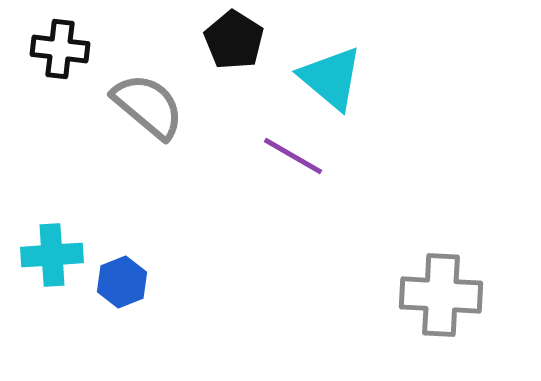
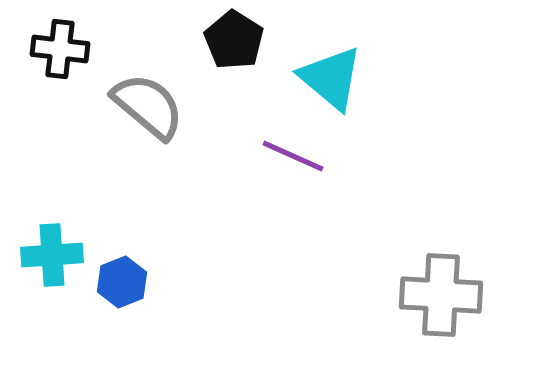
purple line: rotated 6 degrees counterclockwise
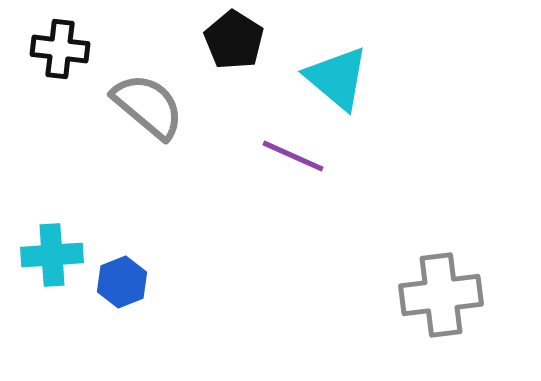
cyan triangle: moved 6 px right
gray cross: rotated 10 degrees counterclockwise
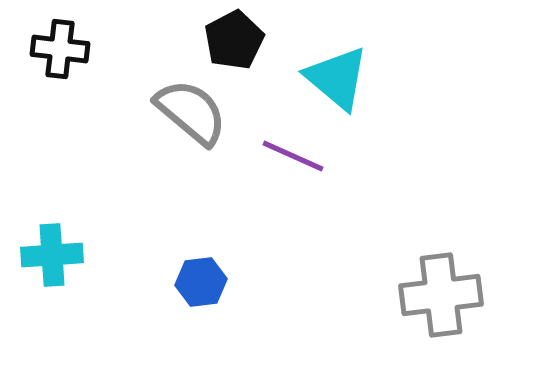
black pentagon: rotated 12 degrees clockwise
gray semicircle: moved 43 px right, 6 px down
blue hexagon: moved 79 px right; rotated 15 degrees clockwise
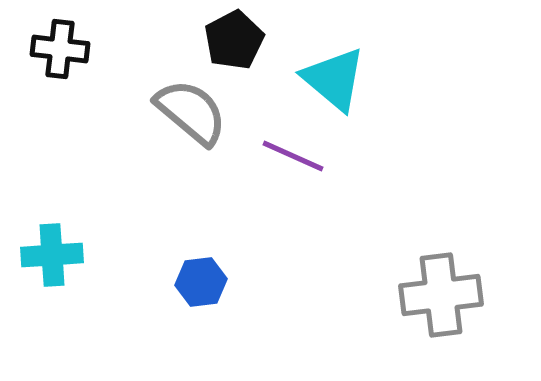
cyan triangle: moved 3 px left, 1 px down
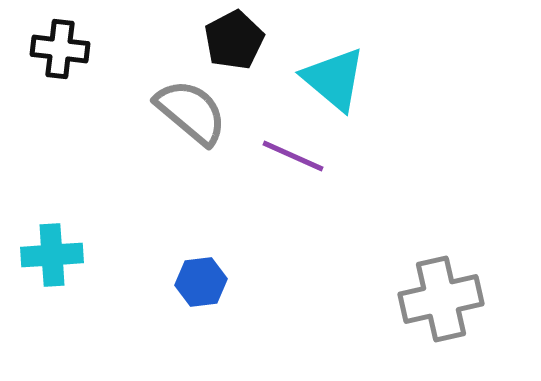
gray cross: moved 4 px down; rotated 6 degrees counterclockwise
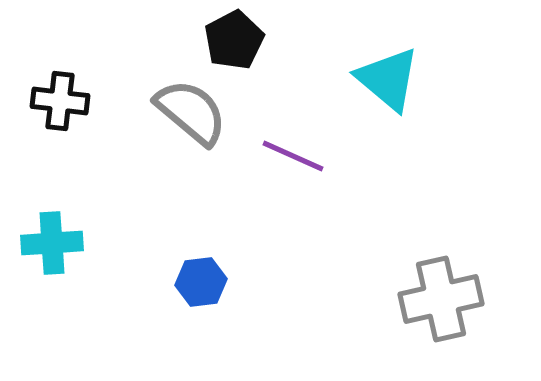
black cross: moved 52 px down
cyan triangle: moved 54 px right
cyan cross: moved 12 px up
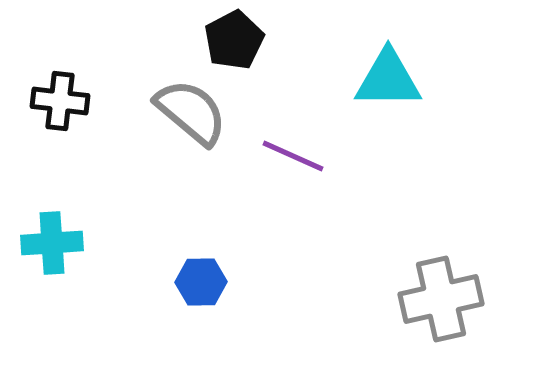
cyan triangle: rotated 40 degrees counterclockwise
blue hexagon: rotated 6 degrees clockwise
